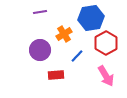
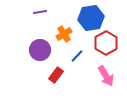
red rectangle: rotated 49 degrees counterclockwise
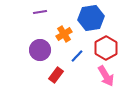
red hexagon: moved 5 px down
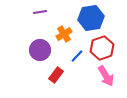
red hexagon: moved 4 px left; rotated 10 degrees clockwise
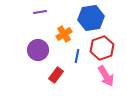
purple circle: moved 2 px left
blue line: rotated 32 degrees counterclockwise
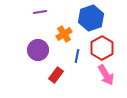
blue hexagon: rotated 10 degrees counterclockwise
red hexagon: rotated 10 degrees counterclockwise
pink arrow: moved 1 px up
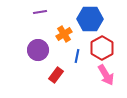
blue hexagon: moved 1 px left, 1 px down; rotated 20 degrees clockwise
